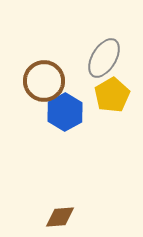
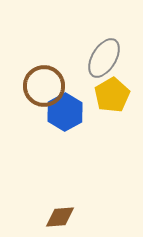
brown circle: moved 5 px down
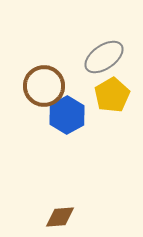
gray ellipse: moved 1 px up; rotated 24 degrees clockwise
blue hexagon: moved 2 px right, 3 px down
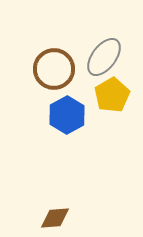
gray ellipse: rotated 18 degrees counterclockwise
brown circle: moved 10 px right, 17 px up
brown diamond: moved 5 px left, 1 px down
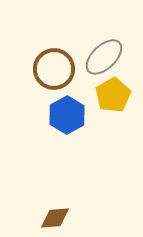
gray ellipse: rotated 9 degrees clockwise
yellow pentagon: moved 1 px right
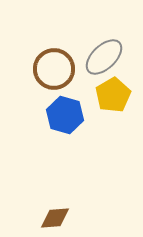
blue hexagon: moved 2 px left; rotated 15 degrees counterclockwise
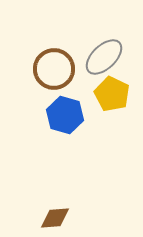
yellow pentagon: moved 1 px left, 1 px up; rotated 16 degrees counterclockwise
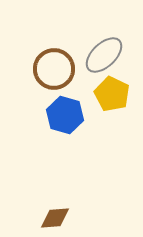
gray ellipse: moved 2 px up
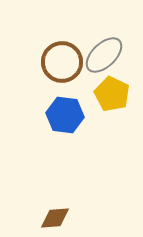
brown circle: moved 8 px right, 7 px up
blue hexagon: rotated 9 degrees counterclockwise
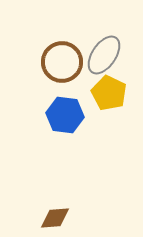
gray ellipse: rotated 12 degrees counterclockwise
yellow pentagon: moved 3 px left, 1 px up
